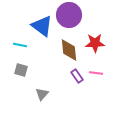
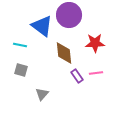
brown diamond: moved 5 px left, 3 px down
pink line: rotated 16 degrees counterclockwise
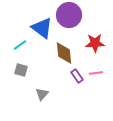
blue triangle: moved 2 px down
cyan line: rotated 48 degrees counterclockwise
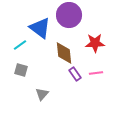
blue triangle: moved 2 px left
purple rectangle: moved 2 px left, 2 px up
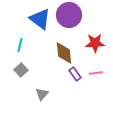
blue triangle: moved 9 px up
cyan line: rotated 40 degrees counterclockwise
gray square: rotated 32 degrees clockwise
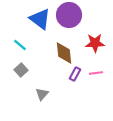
cyan line: rotated 64 degrees counterclockwise
purple rectangle: rotated 64 degrees clockwise
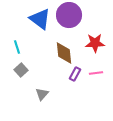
cyan line: moved 3 px left, 2 px down; rotated 32 degrees clockwise
